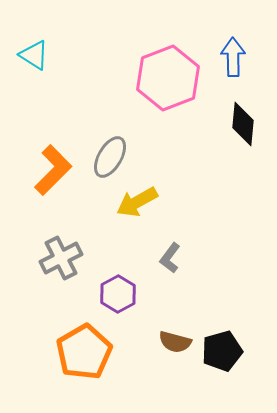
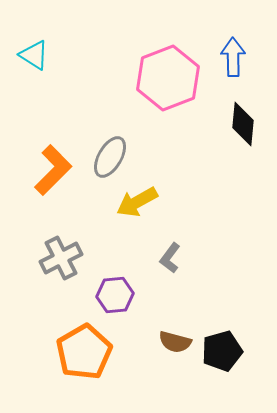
purple hexagon: moved 3 px left, 1 px down; rotated 24 degrees clockwise
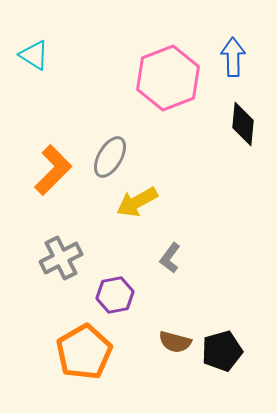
purple hexagon: rotated 6 degrees counterclockwise
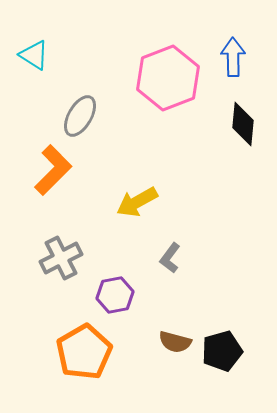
gray ellipse: moved 30 px left, 41 px up
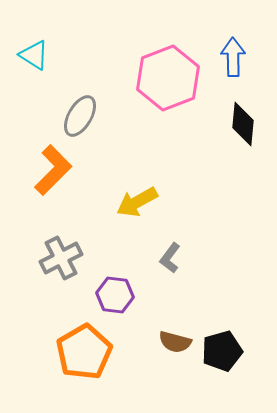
purple hexagon: rotated 18 degrees clockwise
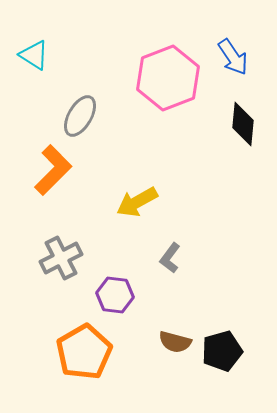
blue arrow: rotated 147 degrees clockwise
